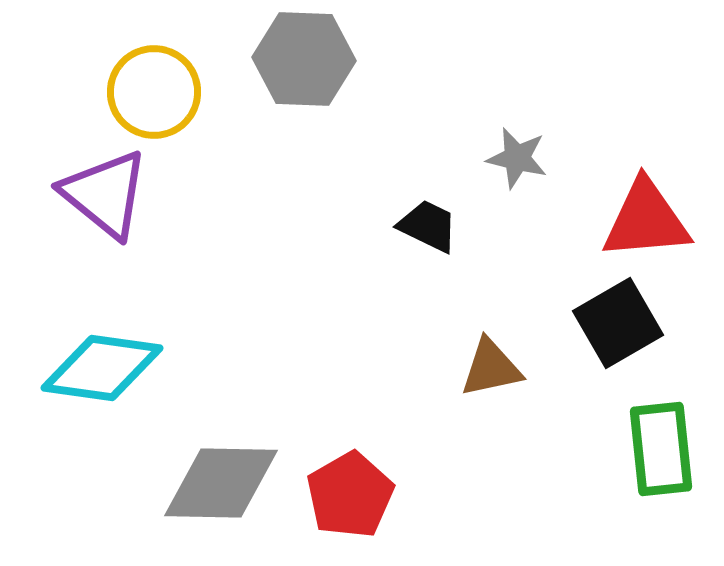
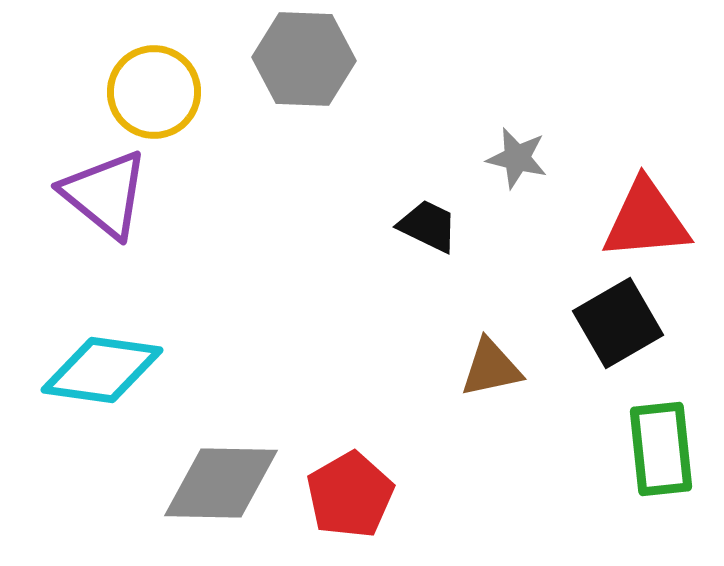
cyan diamond: moved 2 px down
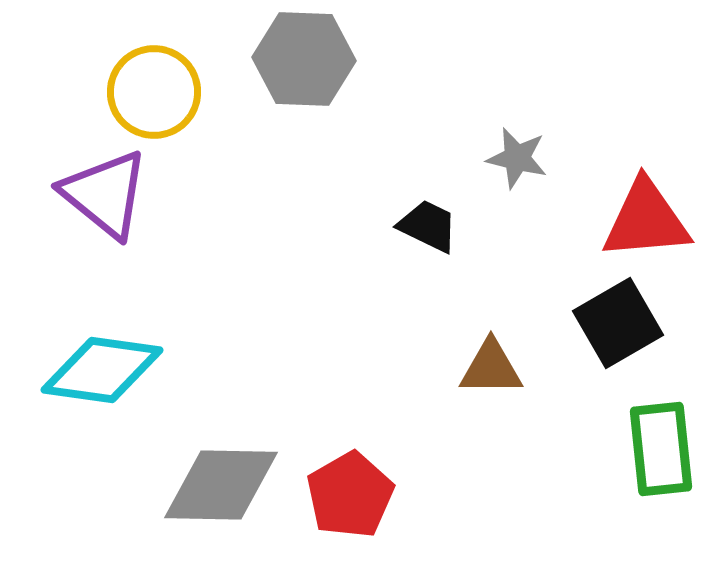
brown triangle: rotated 12 degrees clockwise
gray diamond: moved 2 px down
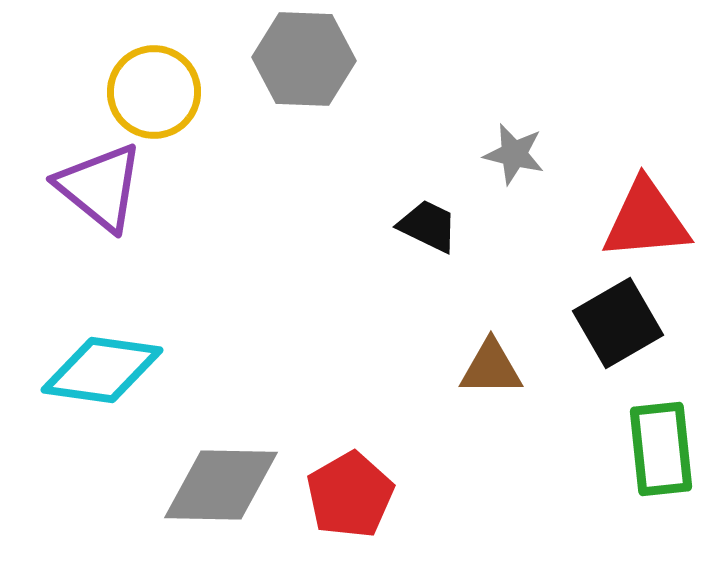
gray star: moved 3 px left, 4 px up
purple triangle: moved 5 px left, 7 px up
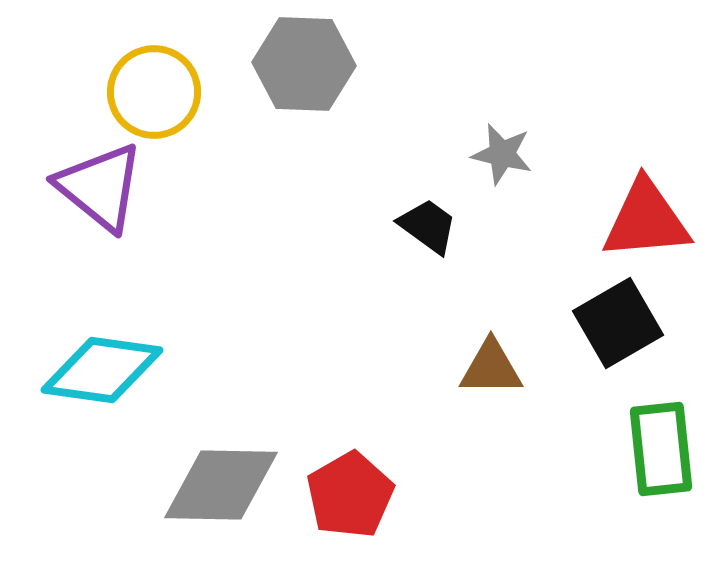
gray hexagon: moved 5 px down
gray star: moved 12 px left
black trapezoid: rotated 10 degrees clockwise
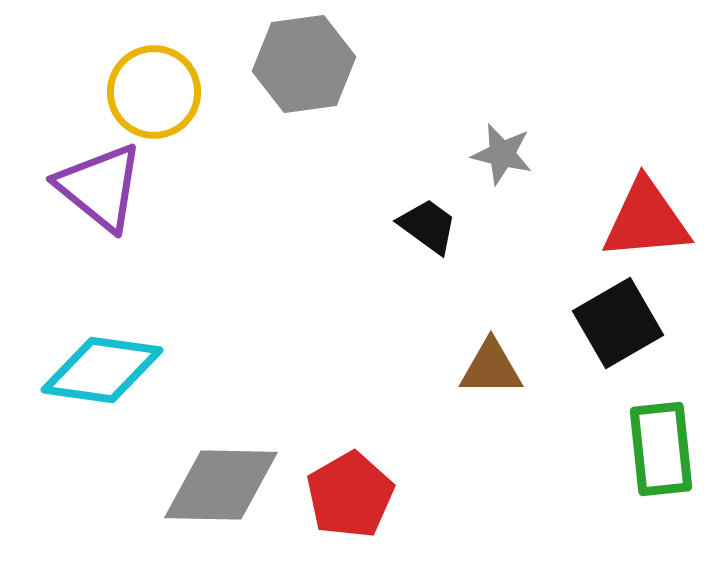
gray hexagon: rotated 10 degrees counterclockwise
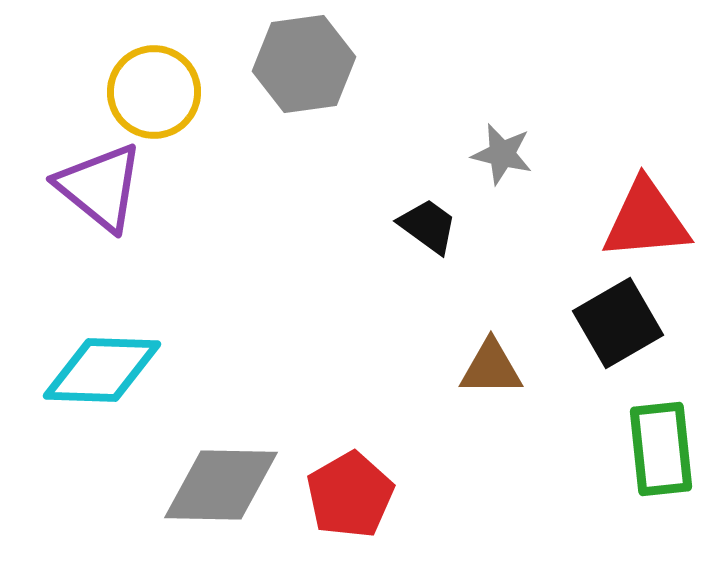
cyan diamond: rotated 6 degrees counterclockwise
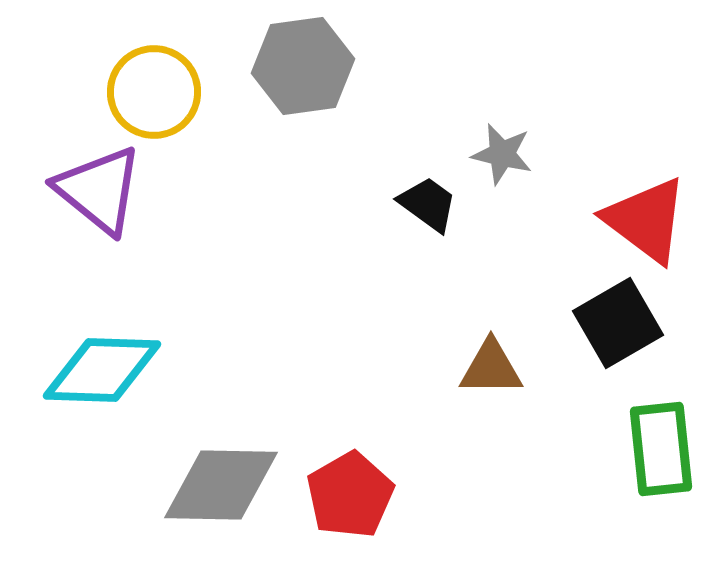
gray hexagon: moved 1 px left, 2 px down
purple triangle: moved 1 px left, 3 px down
red triangle: rotated 42 degrees clockwise
black trapezoid: moved 22 px up
